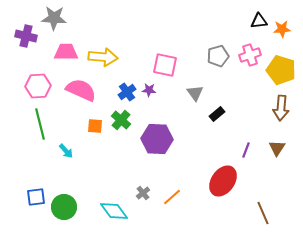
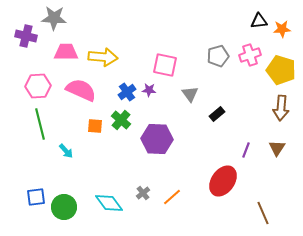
gray triangle: moved 5 px left, 1 px down
cyan diamond: moved 5 px left, 8 px up
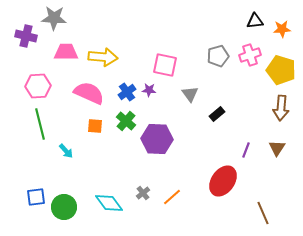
black triangle: moved 4 px left
pink semicircle: moved 8 px right, 3 px down
green cross: moved 5 px right, 1 px down
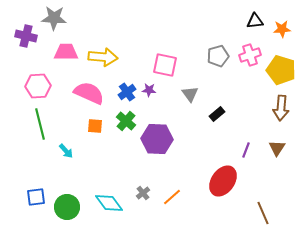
green circle: moved 3 px right
